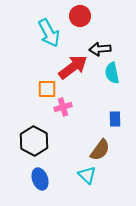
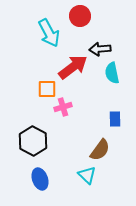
black hexagon: moved 1 px left
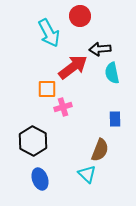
brown semicircle: rotated 15 degrees counterclockwise
cyan triangle: moved 1 px up
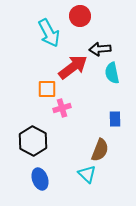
pink cross: moved 1 px left, 1 px down
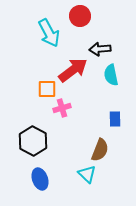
red arrow: moved 3 px down
cyan semicircle: moved 1 px left, 2 px down
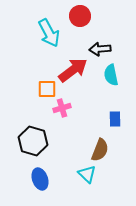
black hexagon: rotated 12 degrees counterclockwise
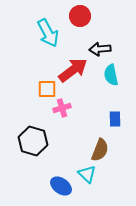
cyan arrow: moved 1 px left
blue ellipse: moved 21 px right, 7 px down; rotated 35 degrees counterclockwise
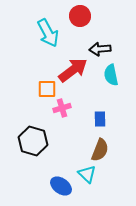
blue rectangle: moved 15 px left
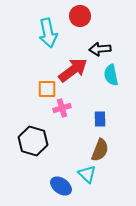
cyan arrow: rotated 16 degrees clockwise
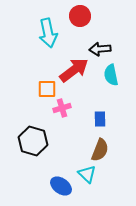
red arrow: moved 1 px right
